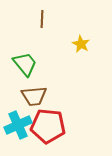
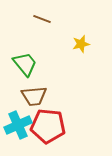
brown line: rotated 72 degrees counterclockwise
yellow star: rotated 30 degrees clockwise
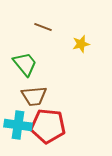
brown line: moved 1 px right, 8 px down
cyan cross: rotated 32 degrees clockwise
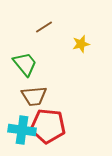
brown line: moved 1 px right; rotated 54 degrees counterclockwise
cyan cross: moved 4 px right, 5 px down
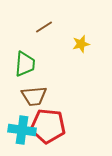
green trapezoid: rotated 44 degrees clockwise
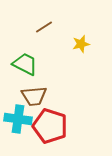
green trapezoid: rotated 68 degrees counterclockwise
red pentagon: moved 2 px right; rotated 12 degrees clockwise
cyan cross: moved 4 px left, 11 px up
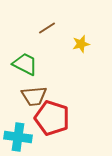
brown line: moved 3 px right, 1 px down
cyan cross: moved 18 px down
red pentagon: moved 2 px right, 8 px up
